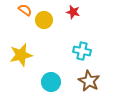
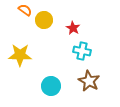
red star: moved 16 px down; rotated 16 degrees clockwise
yellow star: moved 1 px left; rotated 15 degrees clockwise
cyan circle: moved 4 px down
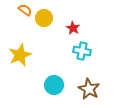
yellow circle: moved 2 px up
yellow star: rotated 25 degrees counterclockwise
brown star: moved 8 px down
cyan circle: moved 3 px right, 1 px up
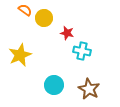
red star: moved 6 px left, 5 px down; rotated 16 degrees counterclockwise
